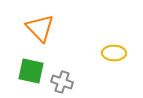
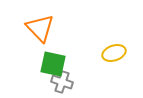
yellow ellipse: rotated 20 degrees counterclockwise
green square: moved 22 px right, 7 px up
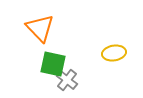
yellow ellipse: rotated 10 degrees clockwise
gray cross: moved 5 px right, 2 px up; rotated 20 degrees clockwise
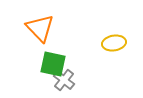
yellow ellipse: moved 10 px up
gray cross: moved 3 px left
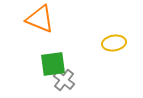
orange triangle: moved 9 px up; rotated 24 degrees counterclockwise
green square: rotated 20 degrees counterclockwise
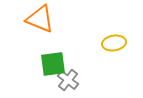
gray cross: moved 4 px right
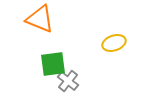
yellow ellipse: rotated 10 degrees counterclockwise
gray cross: moved 1 px down
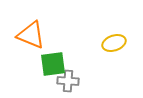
orange triangle: moved 9 px left, 16 px down
gray cross: rotated 35 degrees counterclockwise
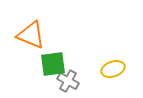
yellow ellipse: moved 1 px left, 26 px down
gray cross: rotated 25 degrees clockwise
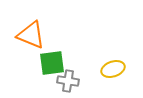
green square: moved 1 px left, 1 px up
gray cross: rotated 20 degrees counterclockwise
